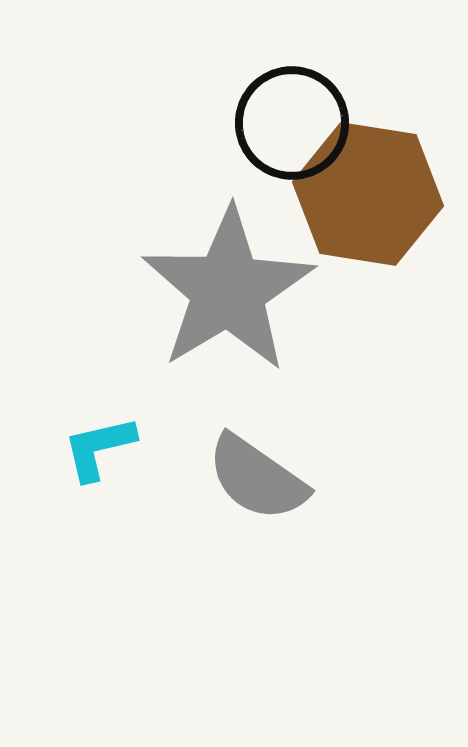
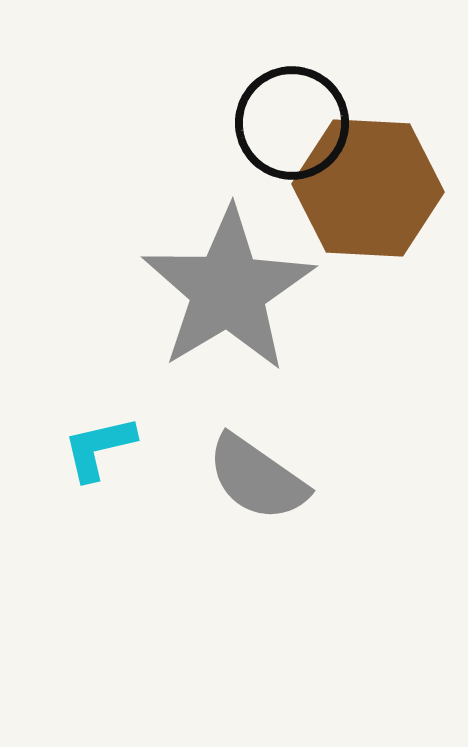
brown hexagon: moved 6 px up; rotated 6 degrees counterclockwise
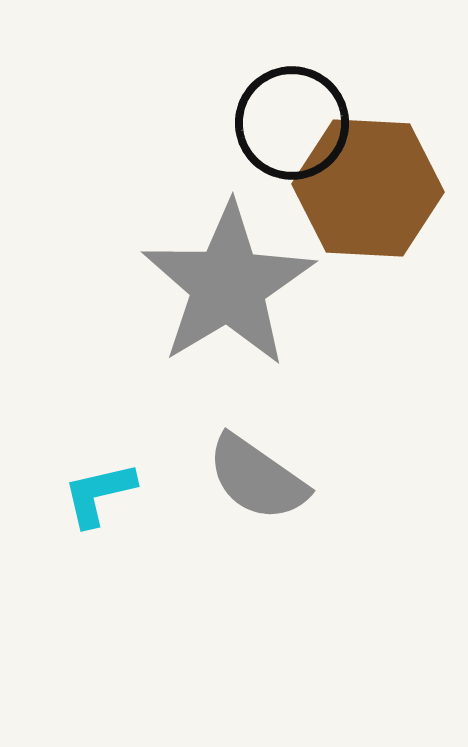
gray star: moved 5 px up
cyan L-shape: moved 46 px down
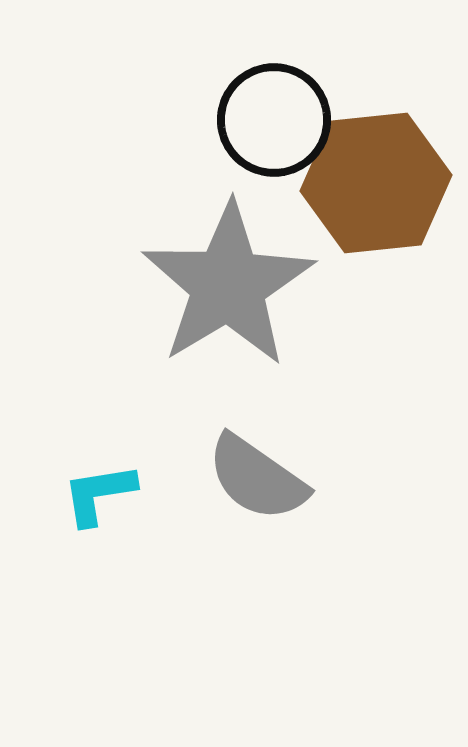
black circle: moved 18 px left, 3 px up
brown hexagon: moved 8 px right, 5 px up; rotated 9 degrees counterclockwise
cyan L-shape: rotated 4 degrees clockwise
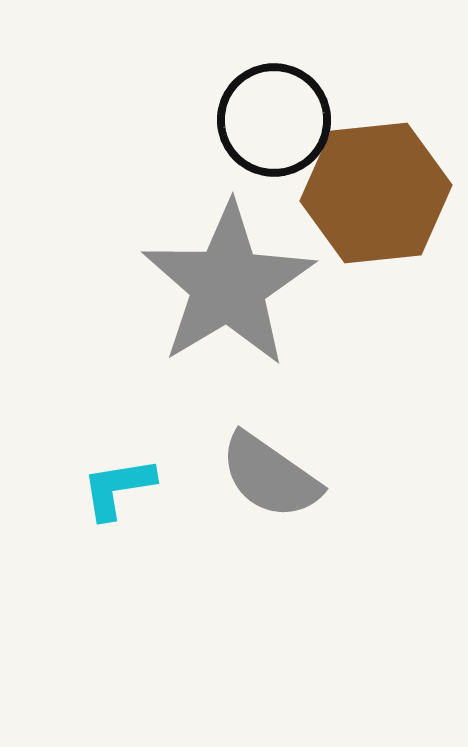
brown hexagon: moved 10 px down
gray semicircle: moved 13 px right, 2 px up
cyan L-shape: moved 19 px right, 6 px up
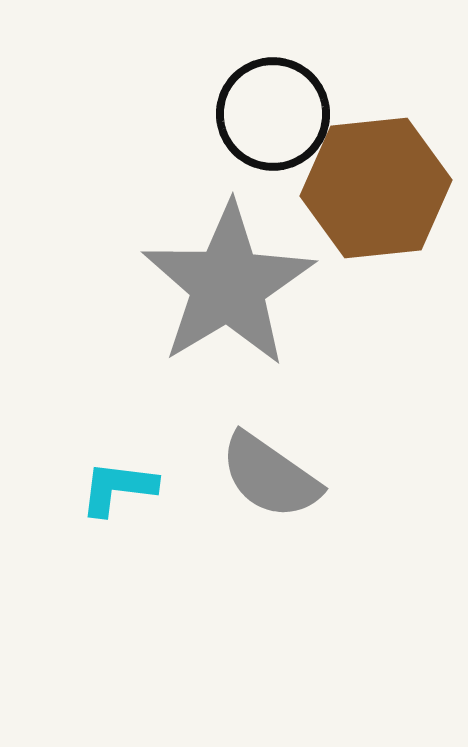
black circle: moved 1 px left, 6 px up
brown hexagon: moved 5 px up
cyan L-shape: rotated 16 degrees clockwise
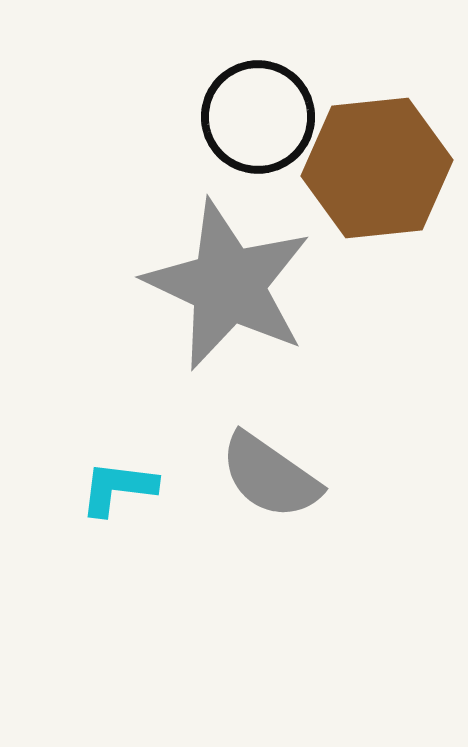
black circle: moved 15 px left, 3 px down
brown hexagon: moved 1 px right, 20 px up
gray star: rotated 16 degrees counterclockwise
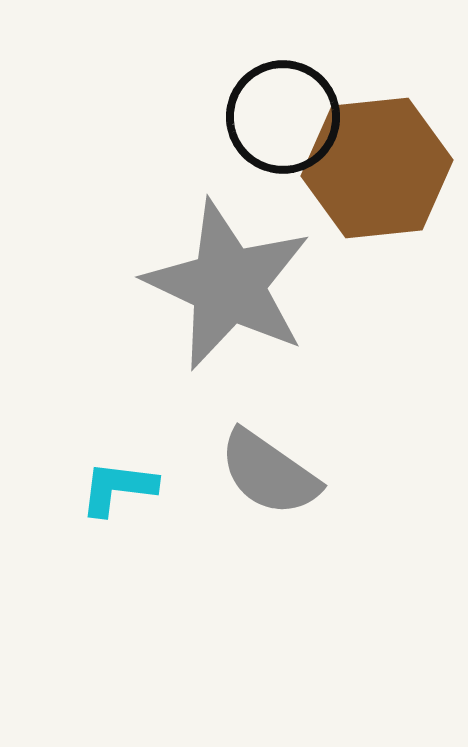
black circle: moved 25 px right
gray semicircle: moved 1 px left, 3 px up
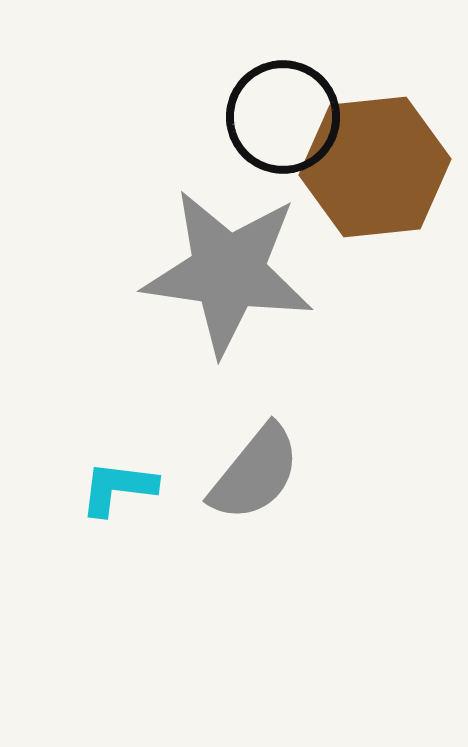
brown hexagon: moved 2 px left, 1 px up
gray star: moved 13 px up; rotated 17 degrees counterclockwise
gray semicircle: moved 14 px left; rotated 86 degrees counterclockwise
